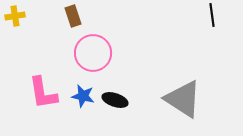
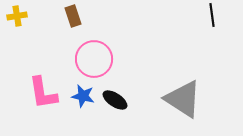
yellow cross: moved 2 px right
pink circle: moved 1 px right, 6 px down
black ellipse: rotated 15 degrees clockwise
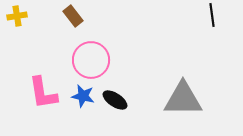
brown rectangle: rotated 20 degrees counterclockwise
pink circle: moved 3 px left, 1 px down
gray triangle: rotated 33 degrees counterclockwise
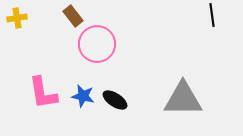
yellow cross: moved 2 px down
pink circle: moved 6 px right, 16 px up
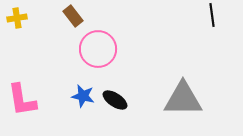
pink circle: moved 1 px right, 5 px down
pink L-shape: moved 21 px left, 7 px down
